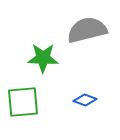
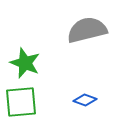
green star: moved 18 px left, 5 px down; rotated 20 degrees clockwise
green square: moved 2 px left
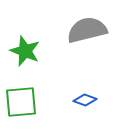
green star: moved 12 px up
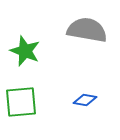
gray semicircle: rotated 24 degrees clockwise
blue diamond: rotated 10 degrees counterclockwise
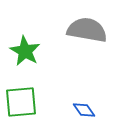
green star: rotated 8 degrees clockwise
blue diamond: moved 1 px left, 10 px down; rotated 45 degrees clockwise
